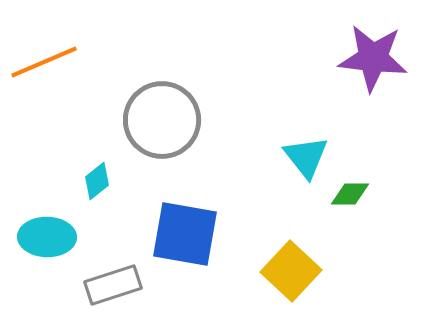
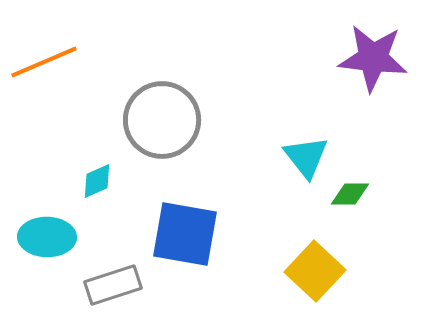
cyan diamond: rotated 15 degrees clockwise
yellow square: moved 24 px right
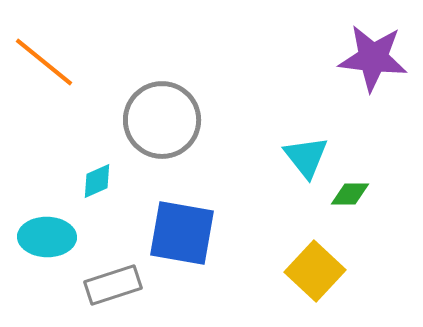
orange line: rotated 62 degrees clockwise
blue square: moved 3 px left, 1 px up
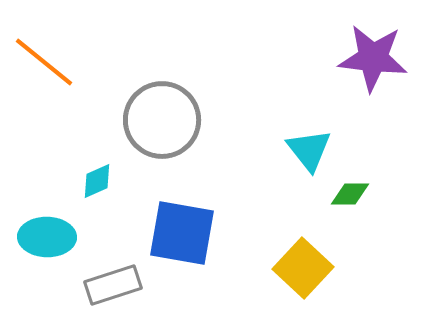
cyan triangle: moved 3 px right, 7 px up
yellow square: moved 12 px left, 3 px up
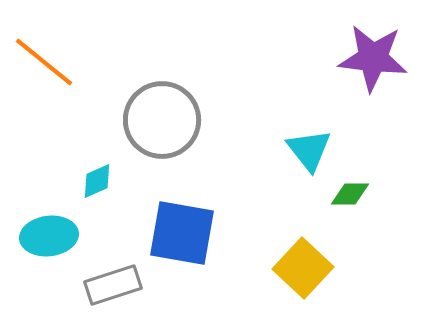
cyan ellipse: moved 2 px right, 1 px up; rotated 8 degrees counterclockwise
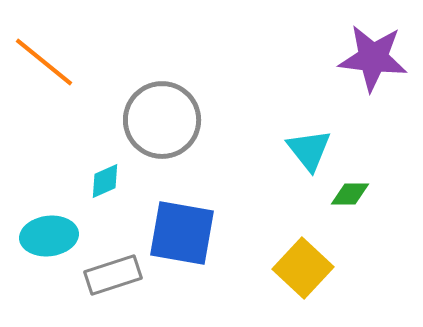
cyan diamond: moved 8 px right
gray rectangle: moved 10 px up
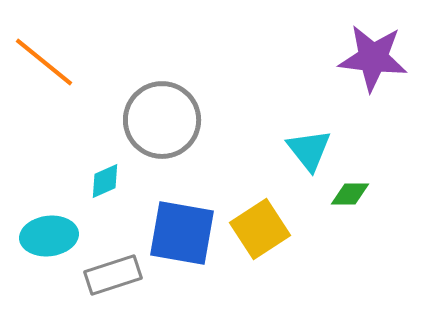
yellow square: moved 43 px left, 39 px up; rotated 14 degrees clockwise
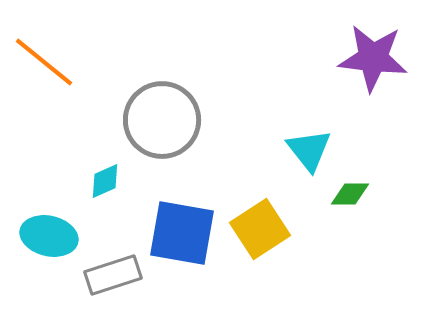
cyan ellipse: rotated 20 degrees clockwise
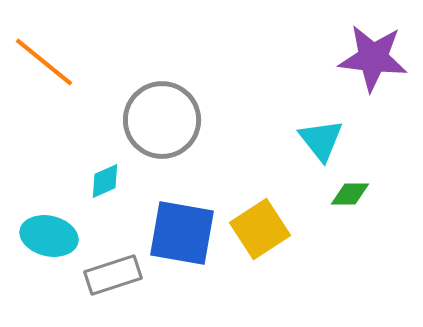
cyan triangle: moved 12 px right, 10 px up
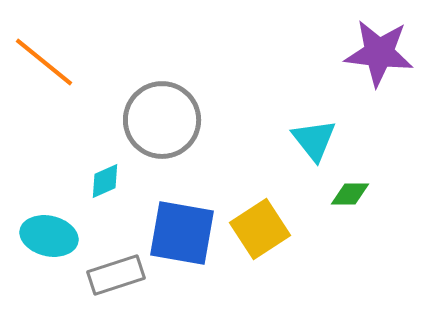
purple star: moved 6 px right, 5 px up
cyan triangle: moved 7 px left
gray rectangle: moved 3 px right
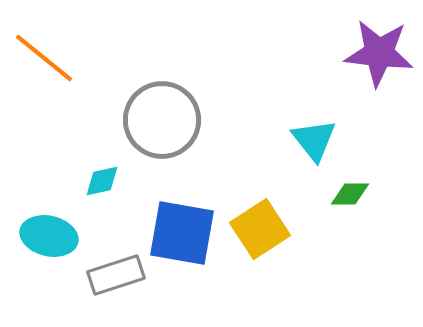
orange line: moved 4 px up
cyan diamond: moved 3 px left; rotated 12 degrees clockwise
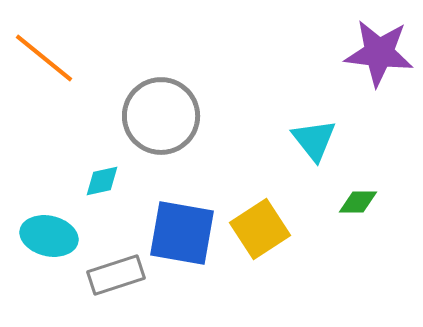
gray circle: moved 1 px left, 4 px up
green diamond: moved 8 px right, 8 px down
